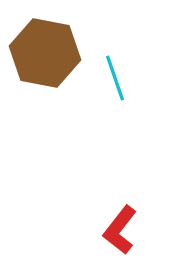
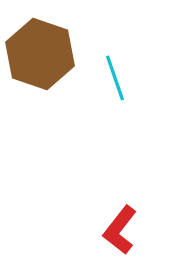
brown hexagon: moved 5 px left, 1 px down; rotated 8 degrees clockwise
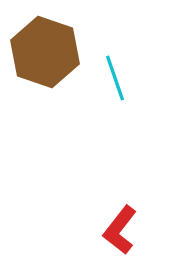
brown hexagon: moved 5 px right, 2 px up
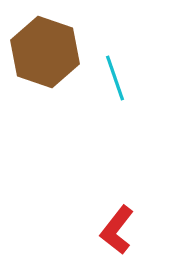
red L-shape: moved 3 px left
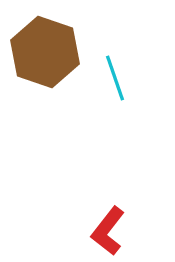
red L-shape: moved 9 px left, 1 px down
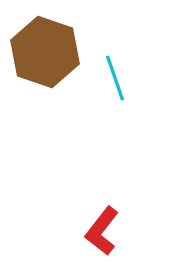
red L-shape: moved 6 px left
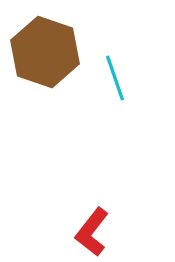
red L-shape: moved 10 px left, 1 px down
